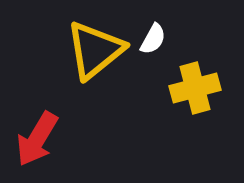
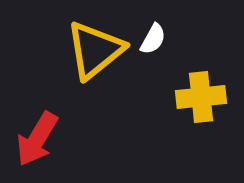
yellow cross: moved 6 px right, 9 px down; rotated 9 degrees clockwise
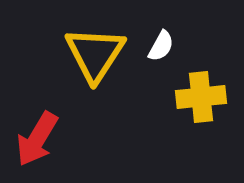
white semicircle: moved 8 px right, 7 px down
yellow triangle: moved 4 px down; rotated 18 degrees counterclockwise
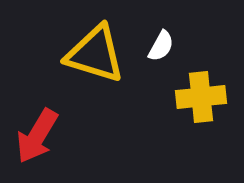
yellow triangle: rotated 46 degrees counterclockwise
red arrow: moved 3 px up
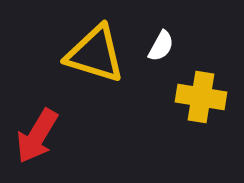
yellow cross: rotated 15 degrees clockwise
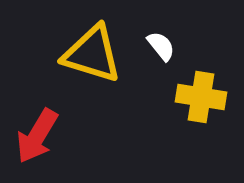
white semicircle: rotated 68 degrees counterclockwise
yellow triangle: moved 3 px left
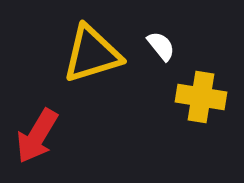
yellow triangle: rotated 34 degrees counterclockwise
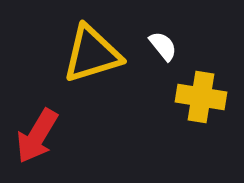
white semicircle: moved 2 px right
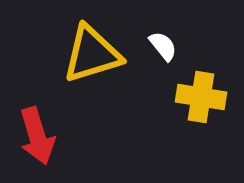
red arrow: rotated 48 degrees counterclockwise
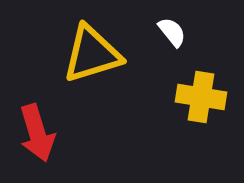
white semicircle: moved 9 px right, 14 px up
red arrow: moved 3 px up
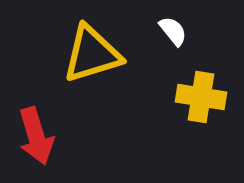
white semicircle: moved 1 px right, 1 px up
red arrow: moved 1 px left, 3 px down
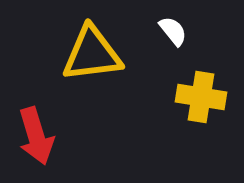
yellow triangle: rotated 10 degrees clockwise
